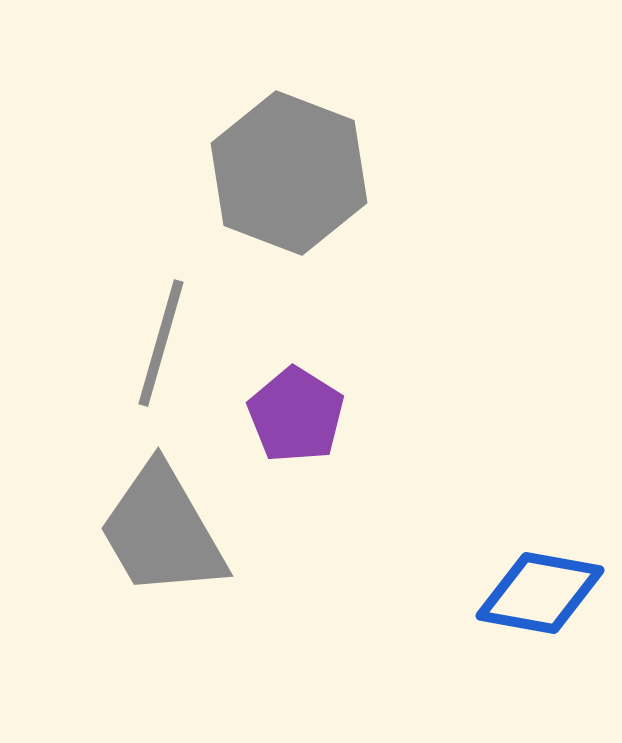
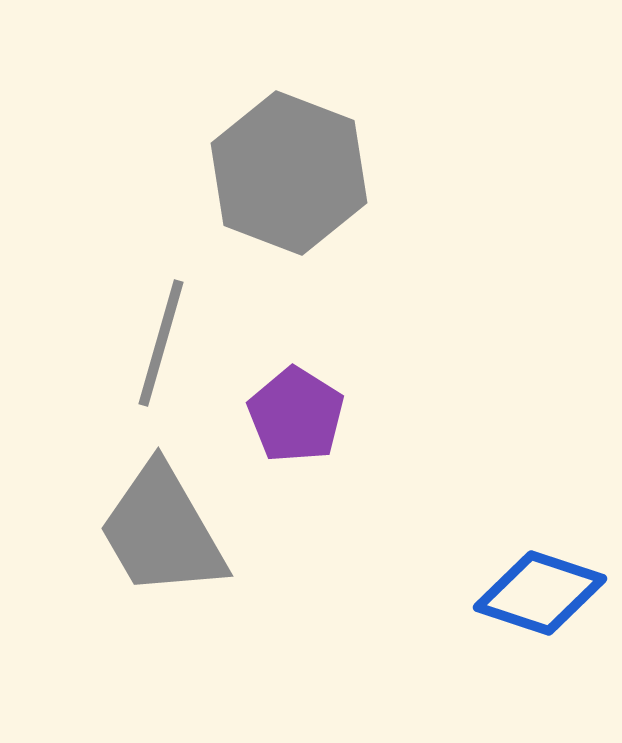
blue diamond: rotated 8 degrees clockwise
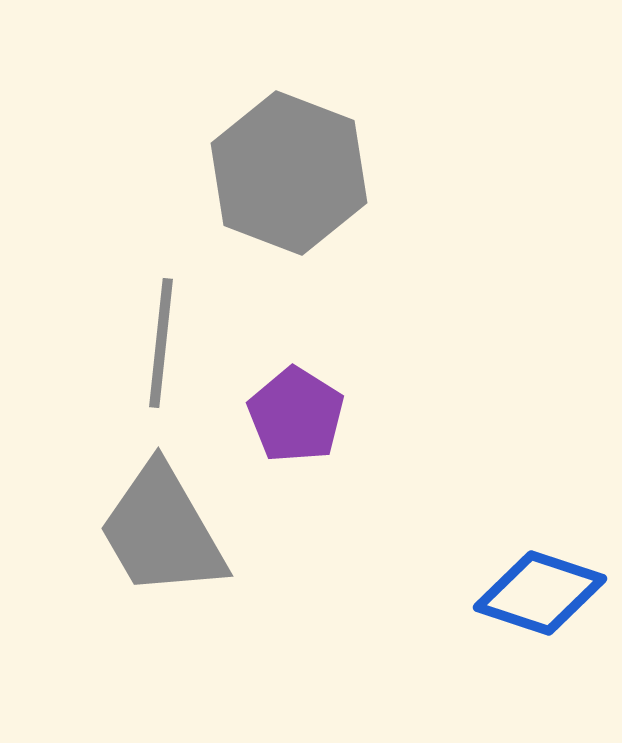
gray line: rotated 10 degrees counterclockwise
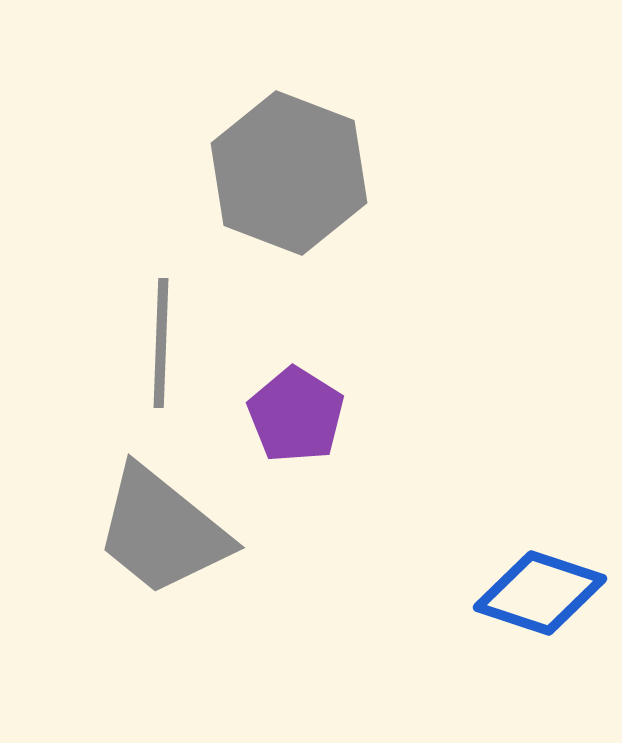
gray line: rotated 4 degrees counterclockwise
gray trapezoid: rotated 21 degrees counterclockwise
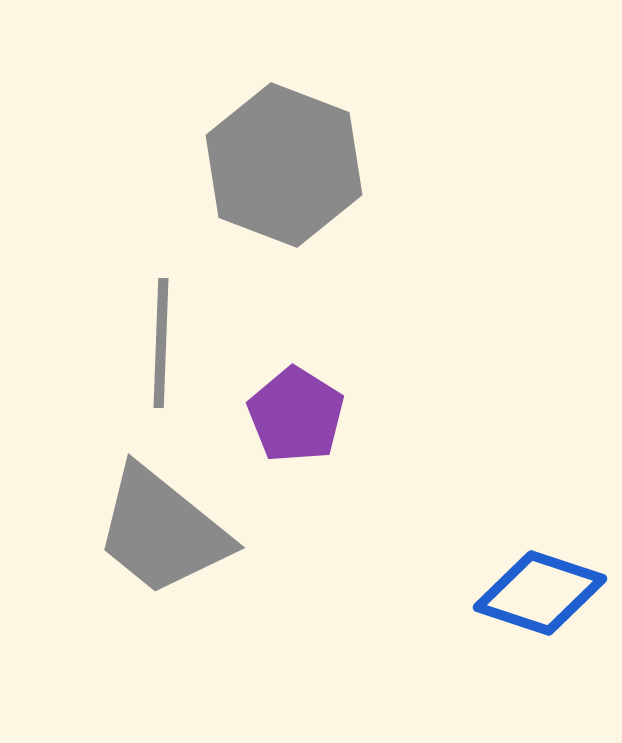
gray hexagon: moved 5 px left, 8 px up
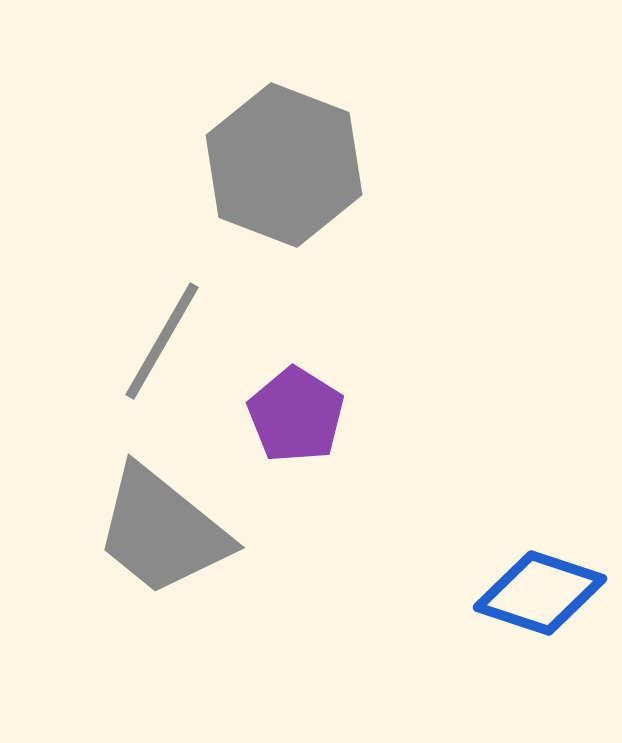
gray line: moved 1 px right, 2 px up; rotated 28 degrees clockwise
